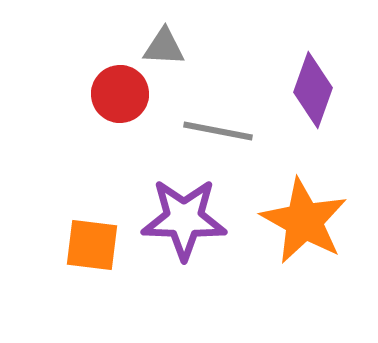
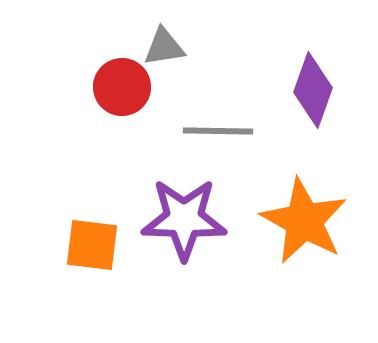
gray triangle: rotated 12 degrees counterclockwise
red circle: moved 2 px right, 7 px up
gray line: rotated 10 degrees counterclockwise
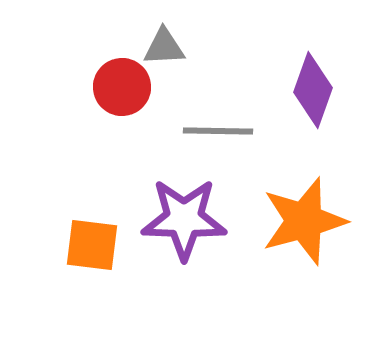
gray triangle: rotated 6 degrees clockwise
orange star: rotated 28 degrees clockwise
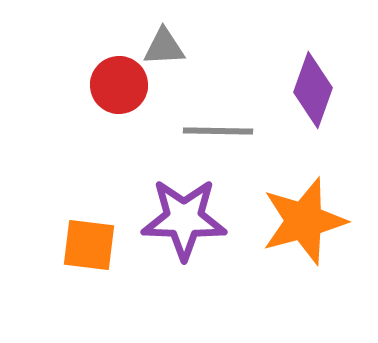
red circle: moved 3 px left, 2 px up
orange square: moved 3 px left
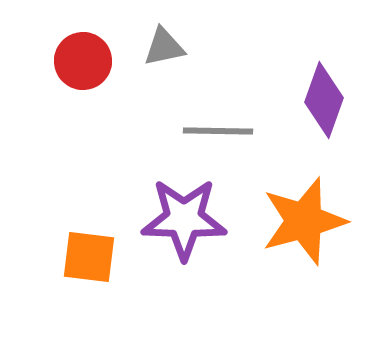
gray triangle: rotated 9 degrees counterclockwise
red circle: moved 36 px left, 24 px up
purple diamond: moved 11 px right, 10 px down
orange square: moved 12 px down
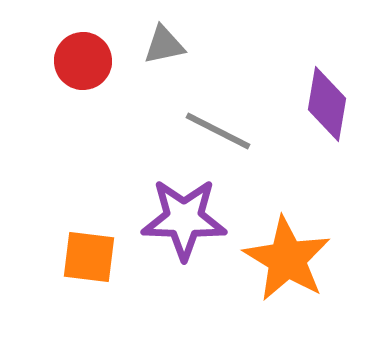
gray triangle: moved 2 px up
purple diamond: moved 3 px right, 4 px down; rotated 10 degrees counterclockwise
gray line: rotated 26 degrees clockwise
orange star: moved 17 px left, 38 px down; rotated 26 degrees counterclockwise
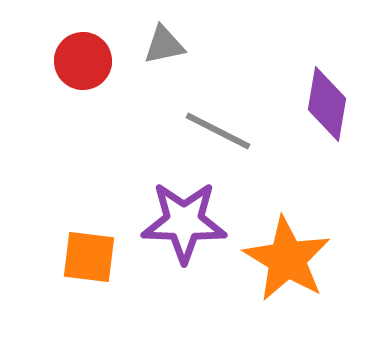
purple star: moved 3 px down
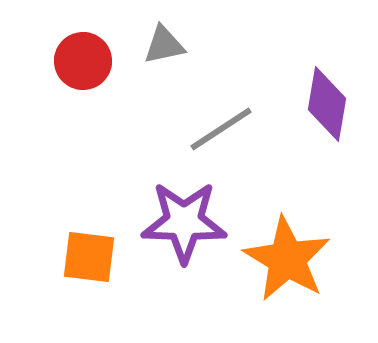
gray line: moved 3 px right, 2 px up; rotated 60 degrees counterclockwise
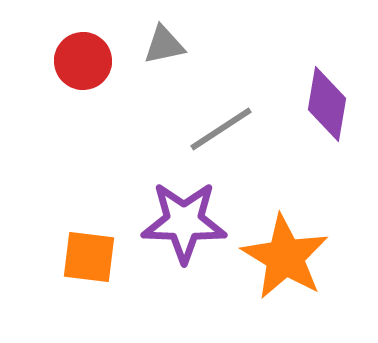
orange star: moved 2 px left, 2 px up
